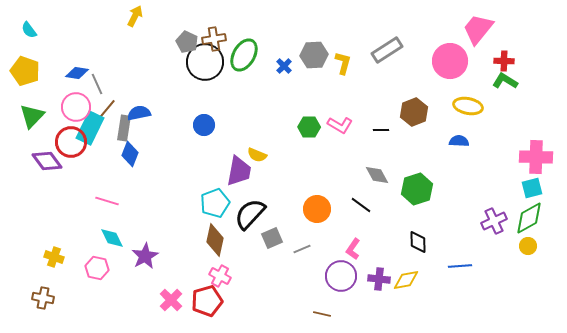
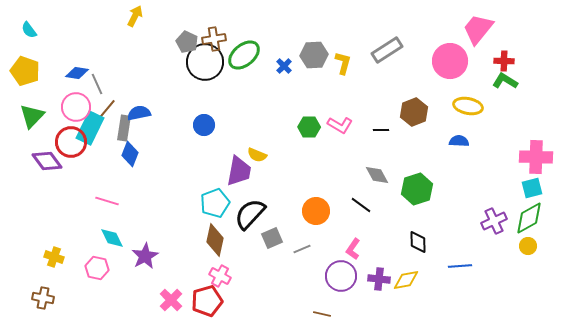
green ellipse at (244, 55): rotated 20 degrees clockwise
orange circle at (317, 209): moved 1 px left, 2 px down
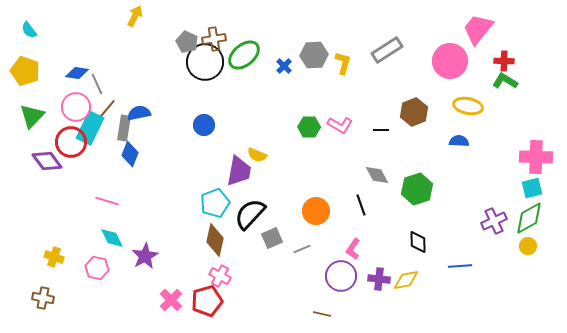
black line at (361, 205): rotated 35 degrees clockwise
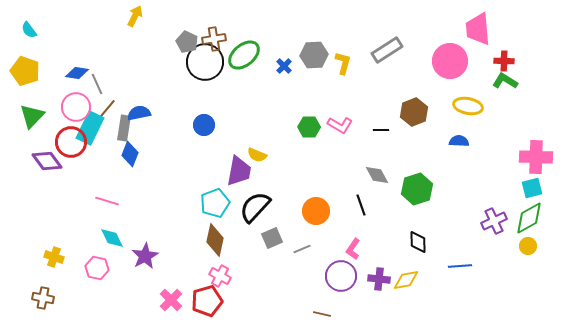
pink trapezoid at (478, 29): rotated 44 degrees counterclockwise
black semicircle at (250, 214): moved 5 px right, 7 px up
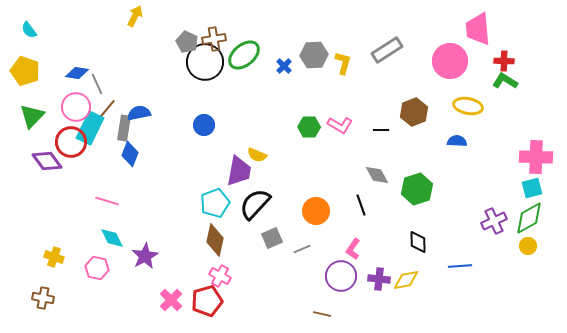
blue semicircle at (459, 141): moved 2 px left
black semicircle at (255, 207): moved 3 px up
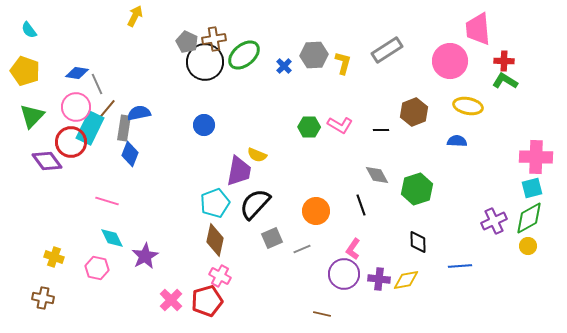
purple circle at (341, 276): moved 3 px right, 2 px up
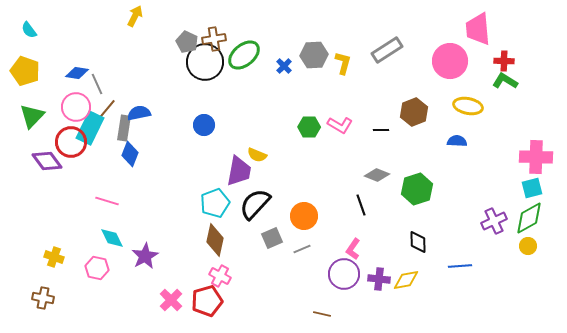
gray diamond at (377, 175): rotated 40 degrees counterclockwise
orange circle at (316, 211): moved 12 px left, 5 px down
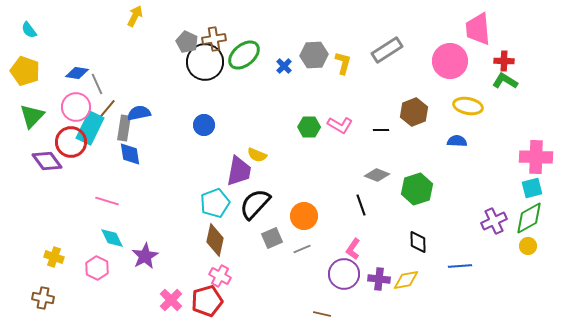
blue diamond at (130, 154): rotated 30 degrees counterclockwise
pink hexagon at (97, 268): rotated 15 degrees clockwise
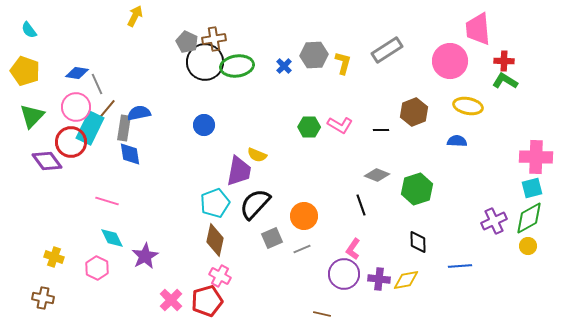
green ellipse at (244, 55): moved 7 px left, 11 px down; rotated 32 degrees clockwise
